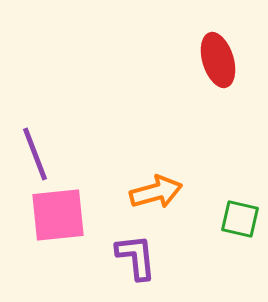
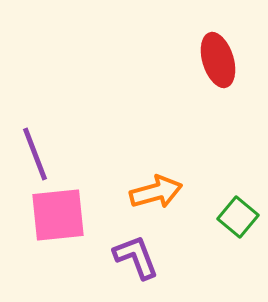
green square: moved 2 px left, 2 px up; rotated 27 degrees clockwise
purple L-shape: rotated 15 degrees counterclockwise
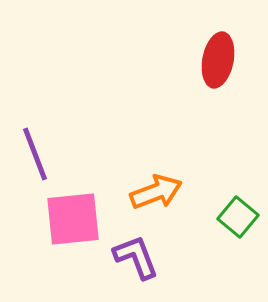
red ellipse: rotated 28 degrees clockwise
orange arrow: rotated 6 degrees counterclockwise
pink square: moved 15 px right, 4 px down
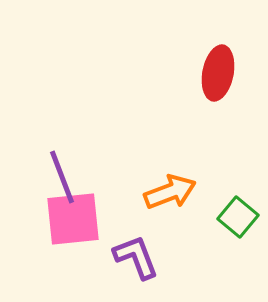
red ellipse: moved 13 px down
purple line: moved 27 px right, 23 px down
orange arrow: moved 14 px right
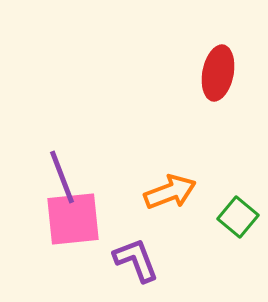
purple L-shape: moved 3 px down
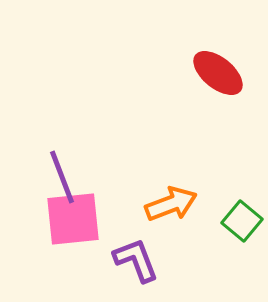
red ellipse: rotated 62 degrees counterclockwise
orange arrow: moved 1 px right, 12 px down
green square: moved 4 px right, 4 px down
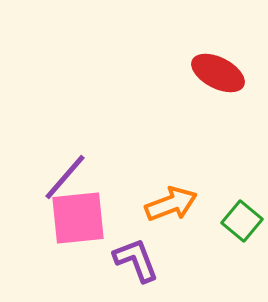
red ellipse: rotated 12 degrees counterclockwise
purple line: moved 3 px right; rotated 62 degrees clockwise
pink square: moved 5 px right, 1 px up
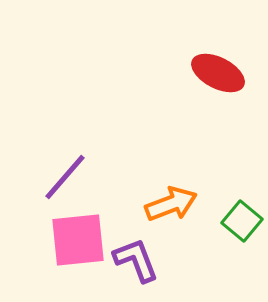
pink square: moved 22 px down
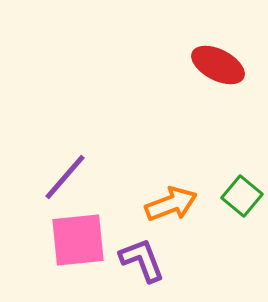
red ellipse: moved 8 px up
green square: moved 25 px up
purple L-shape: moved 6 px right
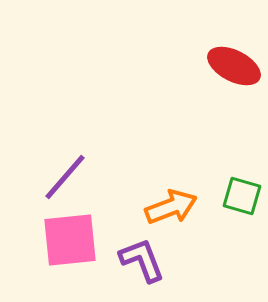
red ellipse: moved 16 px right, 1 px down
green square: rotated 24 degrees counterclockwise
orange arrow: moved 3 px down
pink square: moved 8 px left
